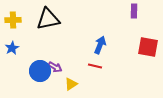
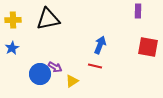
purple rectangle: moved 4 px right
blue circle: moved 3 px down
yellow triangle: moved 1 px right, 3 px up
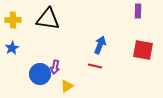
black triangle: rotated 20 degrees clockwise
red square: moved 5 px left, 3 px down
purple arrow: rotated 72 degrees clockwise
yellow triangle: moved 5 px left, 5 px down
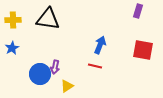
purple rectangle: rotated 16 degrees clockwise
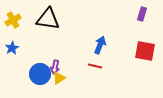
purple rectangle: moved 4 px right, 3 px down
yellow cross: rotated 28 degrees counterclockwise
red square: moved 2 px right, 1 px down
yellow triangle: moved 8 px left, 8 px up
